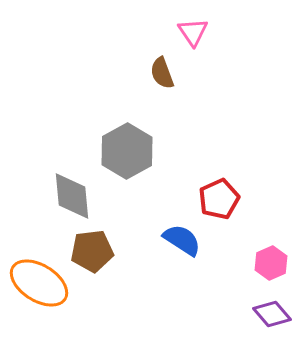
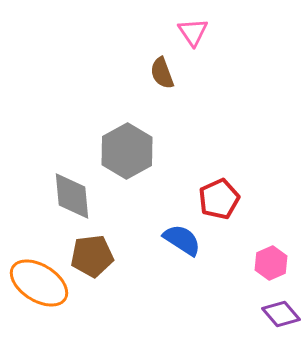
brown pentagon: moved 5 px down
purple diamond: moved 9 px right
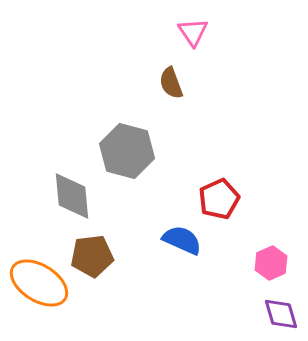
brown semicircle: moved 9 px right, 10 px down
gray hexagon: rotated 16 degrees counterclockwise
blue semicircle: rotated 9 degrees counterclockwise
purple diamond: rotated 24 degrees clockwise
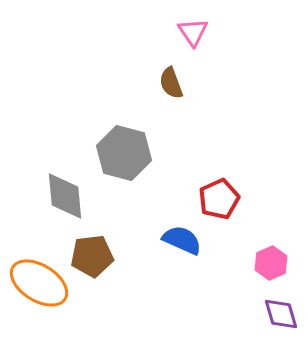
gray hexagon: moved 3 px left, 2 px down
gray diamond: moved 7 px left
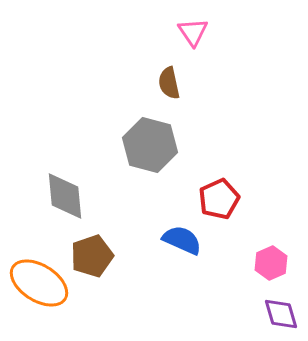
brown semicircle: moved 2 px left; rotated 8 degrees clockwise
gray hexagon: moved 26 px right, 8 px up
brown pentagon: rotated 12 degrees counterclockwise
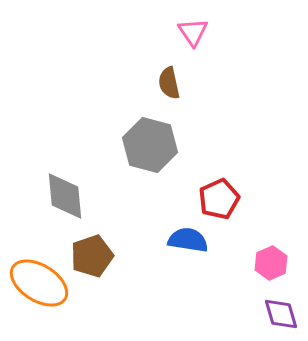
blue semicircle: moved 6 px right; rotated 15 degrees counterclockwise
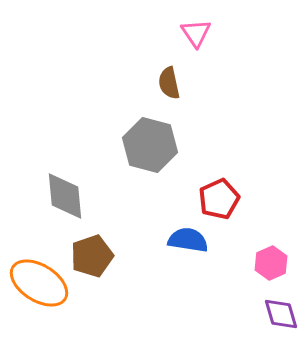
pink triangle: moved 3 px right, 1 px down
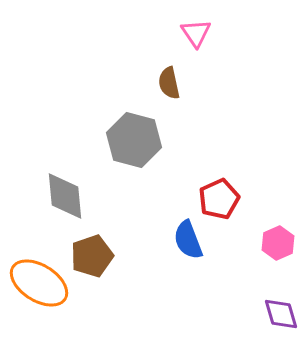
gray hexagon: moved 16 px left, 5 px up
blue semicircle: rotated 120 degrees counterclockwise
pink hexagon: moved 7 px right, 20 px up
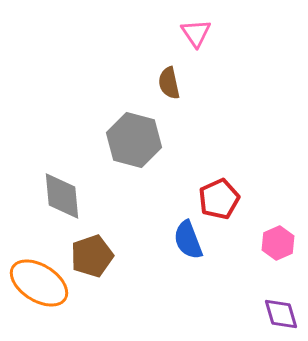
gray diamond: moved 3 px left
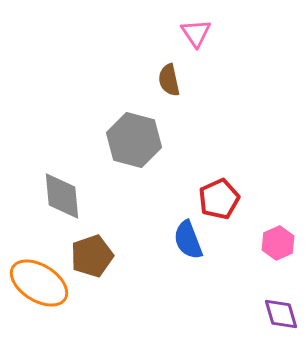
brown semicircle: moved 3 px up
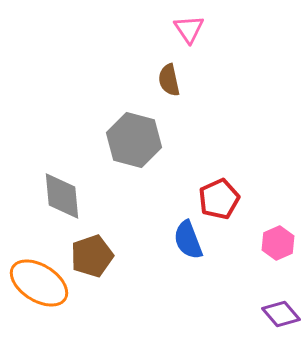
pink triangle: moved 7 px left, 4 px up
purple diamond: rotated 24 degrees counterclockwise
